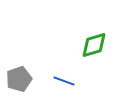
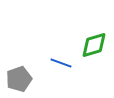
blue line: moved 3 px left, 18 px up
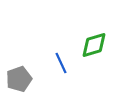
blue line: rotated 45 degrees clockwise
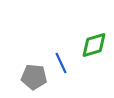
gray pentagon: moved 15 px right, 2 px up; rotated 25 degrees clockwise
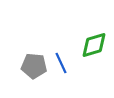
gray pentagon: moved 11 px up
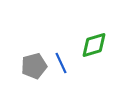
gray pentagon: rotated 20 degrees counterclockwise
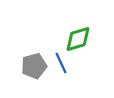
green diamond: moved 16 px left, 6 px up
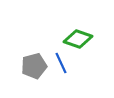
green diamond: rotated 36 degrees clockwise
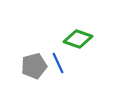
blue line: moved 3 px left
